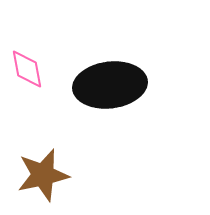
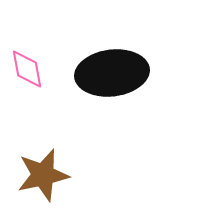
black ellipse: moved 2 px right, 12 px up
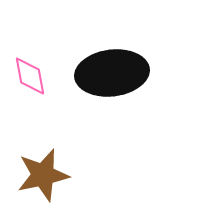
pink diamond: moved 3 px right, 7 px down
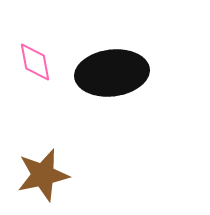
pink diamond: moved 5 px right, 14 px up
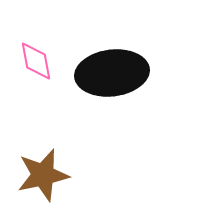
pink diamond: moved 1 px right, 1 px up
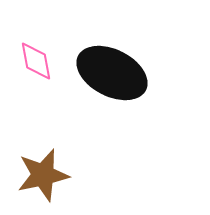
black ellipse: rotated 34 degrees clockwise
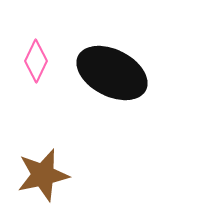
pink diamond: rotated 36 degrees clockwise
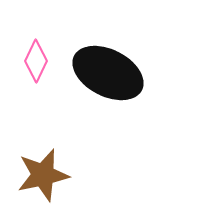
black ellipse: moved 4 px left
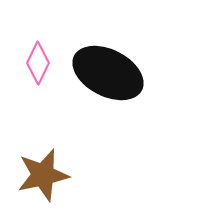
pink diamond: moved 2 px right, 2 px down
